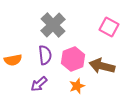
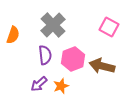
orange semicircle: moved 25 px up; rotated 60 degrees counterclockwise
orange star: moved 16 px left
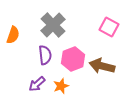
purple arrow: moved 2 px left
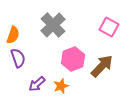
purple semicircle: moved 27 px left, 3 px down; rotated 12 degrees counterclockwise
brown arrow: rotated 120 degrees clockwise
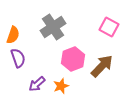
gray cross: moved 2 px down; rotated 10 degrees clockwise
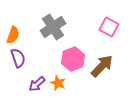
orange star: moved 3 px left, 3 px up; rotated 28 degrees counterclockwise
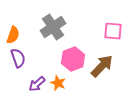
pink square: moved 4 px right, 4 px down; rotated 24 degrees counterclockwise
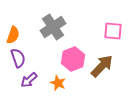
purple arrow: moved 8 px left, 4 px up
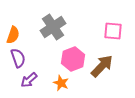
orange star: moved 3 px right
